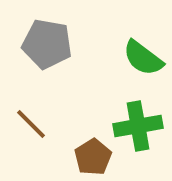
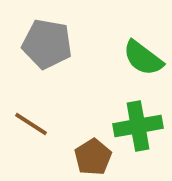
brown line: rotated 12 degrees counterclockwise
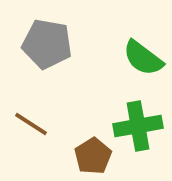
brown pentagon: moved 1 px up
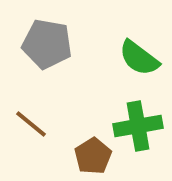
green semicircle: moved 4 px left
brown line: rotated 6 degrees clockwise
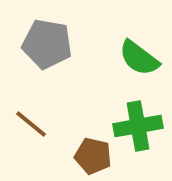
brown pentagon: rotated 27 degrees counterclockwise
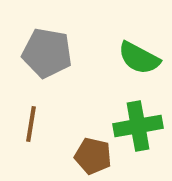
gray pentagon: moved 9 px down
green semicircle: rotated 9 degrees counterclockwise
brown line: rotated 60 degrees clockwise
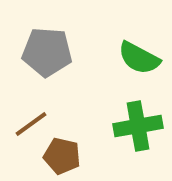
gray pentagon: moved 1 px up; rotated 6 degrees counterclockwise
brown line: rotated 45 degrees clockwise
brown pentagon: moved 31 px left
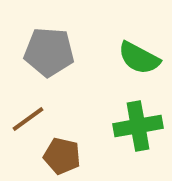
gray pentagon: moved 2 px right
brown line: moved 3 px left, 5 px up
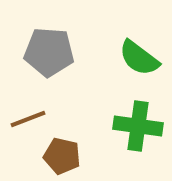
green semicircle: rotated 9 degrees clockwise
brown line: rotated 15 degrees clockwise
green cross: rotated 18 degrees clockwise
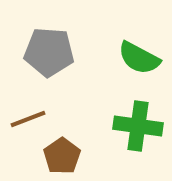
green semicircle: rotated 9 degrees counterclockwise
brown pentagon: rotated 24 degrees clockwise
